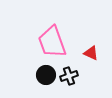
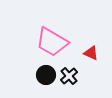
pink trapezoid: rotated 40 degrees counterclockwise
black cross: rotated 24 degrees counterclockwise
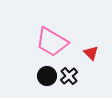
red triangle: rotated 21 degrees clockwise
black circle: moved 1 px right, 1 px down
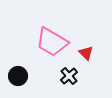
red triangle: moved 5 px left
black circle: moved 29 px left
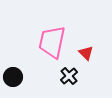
pink trapezoid: rotated 72 degrees clockwise
black circle: moved 5 px left, 1 px down
